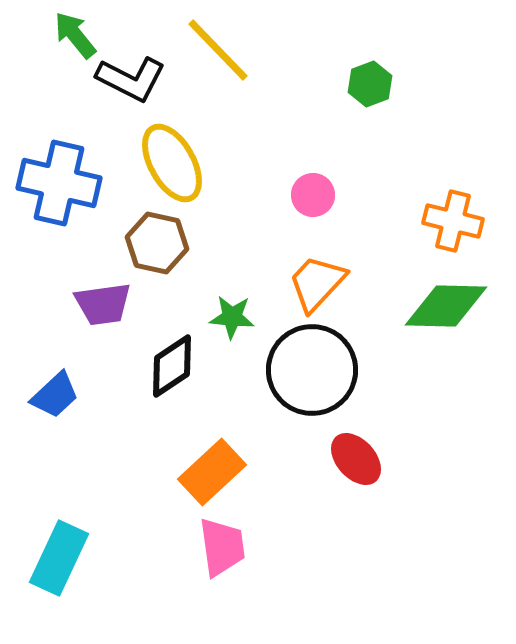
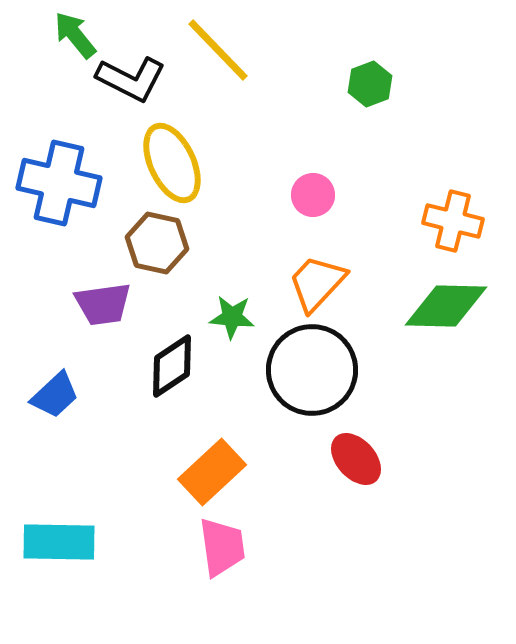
yellow ellipse: rotated 4 degrees clockwise
cyan rectangle: moved 16 px up; rotated 66 degrees clockwise
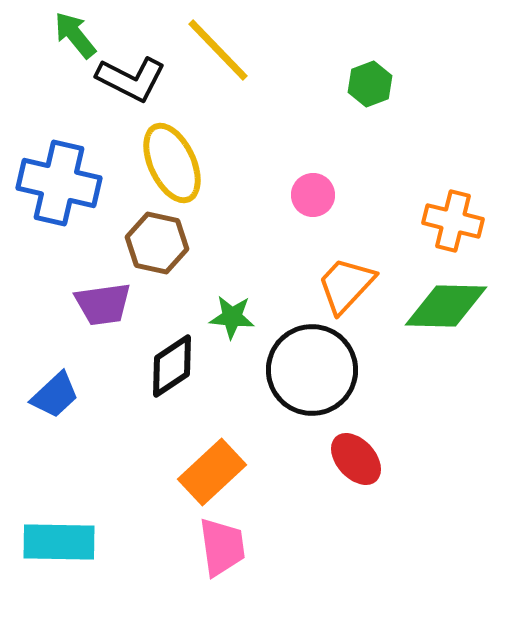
orange trapezoid: moved 29 px right, 2 px down
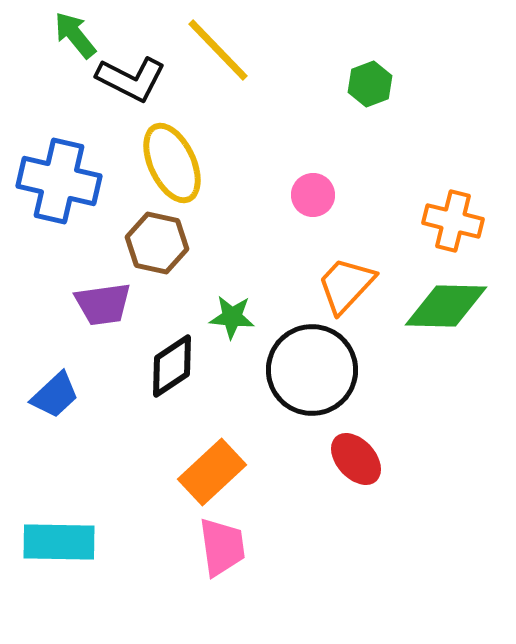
blue cross: moved 2 px up
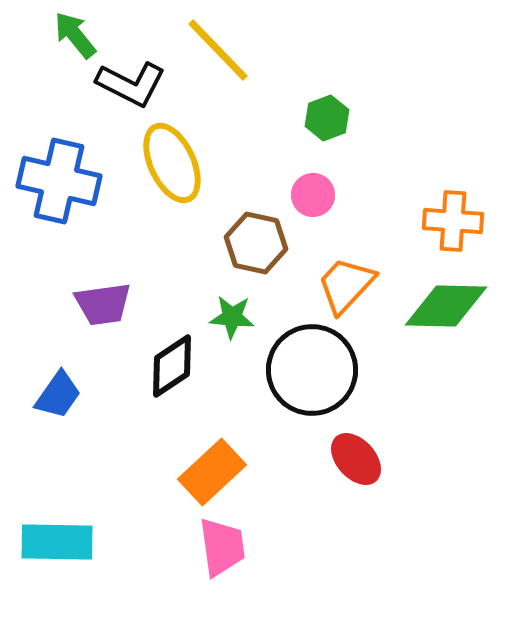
black L-shape: moved 5 px down
green hexagon: moved 43 px left, 34 px down
orange cross: rotated 10 degrees counterclockwise
brown hexagon: moved 99 px right
blue trapezoid: moved 3 px right; rotated 12 degrees counterclockwise
cyan rectangle: moved 2 px left
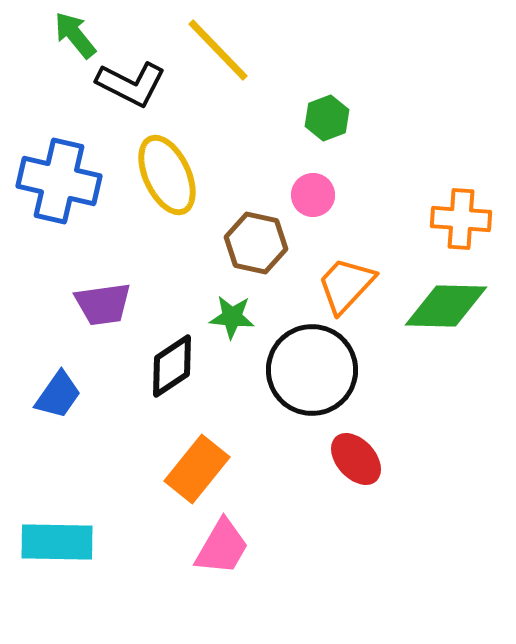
yellow ellipse: moved 5 px left, 12 px down
orange cross: moved 8 px right, 2 px up
orange rectangle: moved 15 px left, 3 px up; rotated 8 degrees counterclockwise
pink trapezoid: rotated 38 degrees clockwise
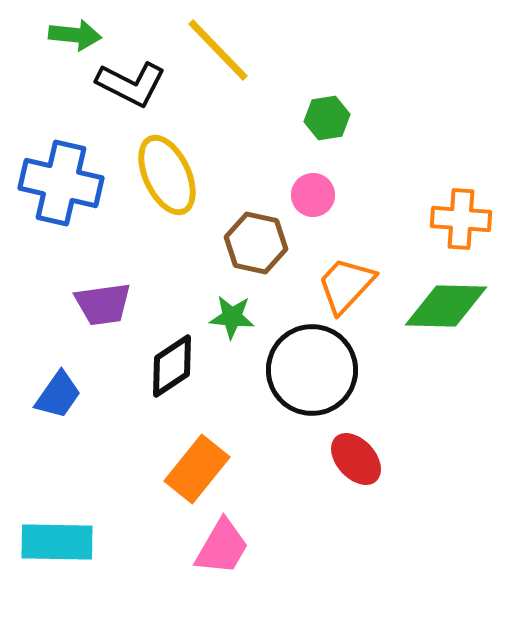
green arrow: rotated 135 degrees clockwise
green hexagon: rotated 12 degrees clockwise
blue cross: moved 2 px right, 2 px down
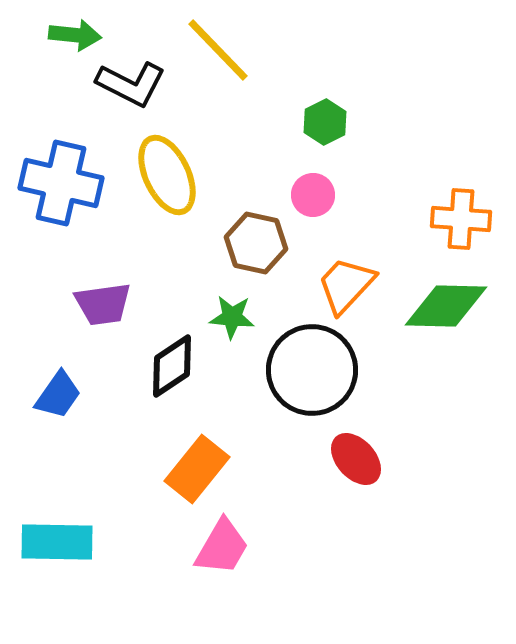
green hexagon: moved 2 px left, 4 px down; rotated 18 degrees counterclockwise
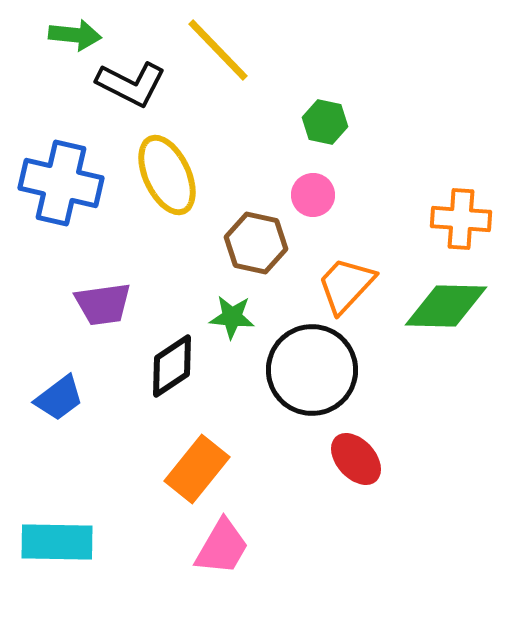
green hexagon: rotated 21 degrees counterclockwise
blue trapezoid: moved 1 px right, 3 px down; rotated 18 degrees clockwise
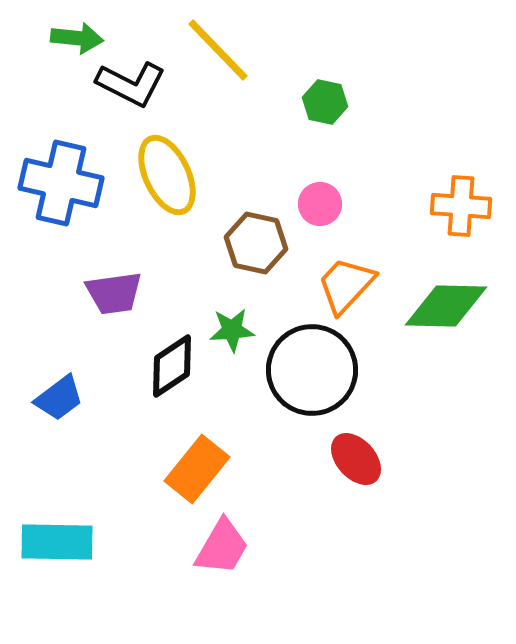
green arrow: moved 2 px right, 3 px down
green hexagon: moved 20 px up
pink circle: moved 7 px right, 9 px down
orange cross: moved 13 px up
purple trapezoid: moved 11 px right, 11 px up
green star: moved 13 px down; rotated 9 degrees counterclockwise
